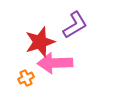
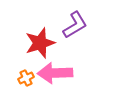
red star: moved 1 px down
pink arrow: moved 10 px down
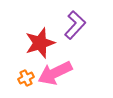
purple L-shape: rotated 16 degrees counterclockwise
pink arrow: rotated 24 degrees counterclockwise
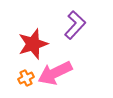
red star: moved 7 px left, 1 px down
